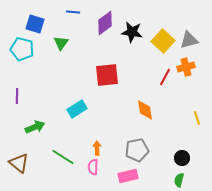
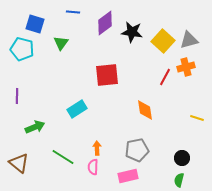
yellow line: rotated 56 degrees counterclockwise
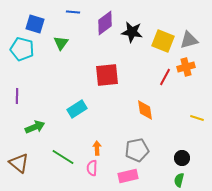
yellow square: rotated 20 degrees counterclockwise
pink semicircle: moved 1 px left, 1 px down
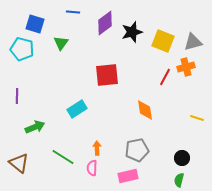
black star: rotated 25 degrees counterclockwise
gray triangle: moved 4 px right, 2 px down
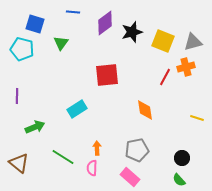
pink rectangle: moved 2 px right, 1 px down; rotated 54 degrees clockwise
green semicircle: rotated 56 degrees counterclockwise
